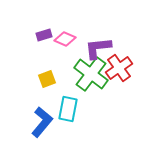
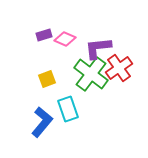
cyan rectangle: rotated 30 degrees counterclockwise
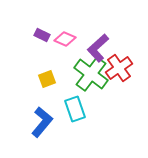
purple rectangle: moved 2 px left; rotated 42 degrees clockwise
purple L-shape: rotated 36 degrees counterclockwise
cyan rectangle: moved 7 px right
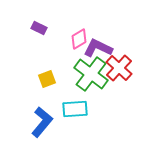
purple rectangle: moved 3 px left, 7 px up
pink diamond: moved 14 px right; rotated 55 degrees counterclockwise
purple L-shape: rotated 68 degrees clockwise
red cross: rotated 12 degrees counterclockwise
cyan rectangle: rotated 75 degrees counterclockwise
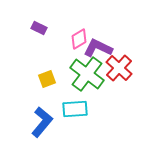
green cross: moved 4 px left
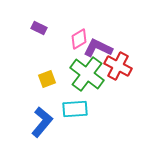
red cross: moved 1 px left, 2 px up; rotated 16 degrees counterclockwise
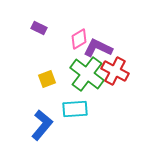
red cross: moved 3 px left, 5 px down
blue L-shape: moved 3 px down
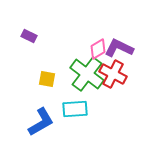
purple rectangle: moved 10 px left, 8 px down
pink diamond: moved 19 px right, 10 px down
purple L-shape: moved 21 px right
red cross: moved 2 px left, 3 px down
yellow square: rotated 30 degrees clockwise
blue L-shape: moved 1 px left, 3 px up; rotated 20 degrees clockwise
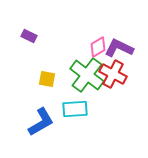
pink diamond: moved 2 px up
green cross: moved 1 px down
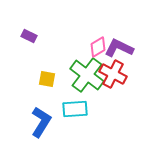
blue L-shape: rotated 28 degrees counterclockwise
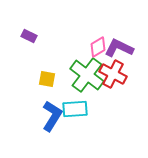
blue L-shape: moved 11 px right, 6 px up
